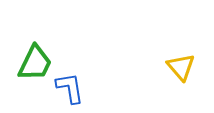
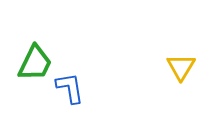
yellow triangle: rotated 12 degrees clockwise
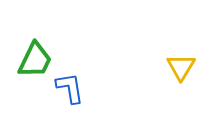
green trapezoid: moved 3 px up
